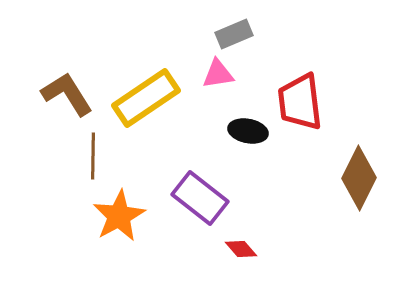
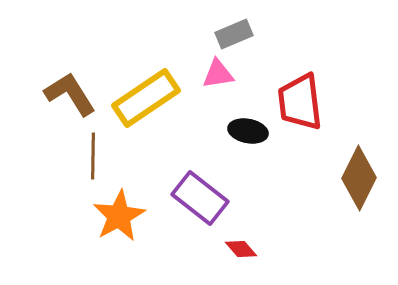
brown L-shape: moved 3 px right
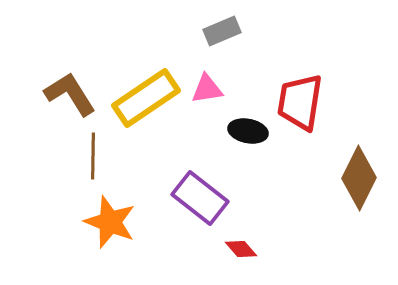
gray rectangle: moved 12 px left, 3 px up
pink triangle: moved 11 px left, 15 px down
red trapezoid: rotated 16 degrees clockwise
orange star: moved 9 px left, 6 px down; rotated 22 degrees counterclockwise
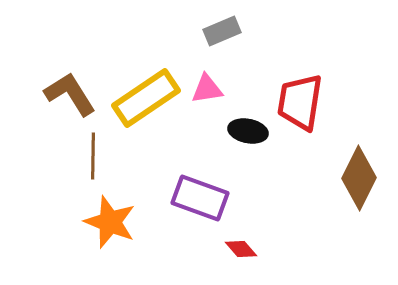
purple rectangle: rotated 18 degrees counterclockwise
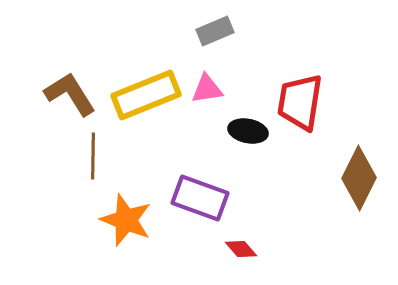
gray rectangle: moved 7 px left
yellow rectangle: moved 3 px up; rotated 12 degrees clockwise
orange star: moved 16 px right, 2 px up
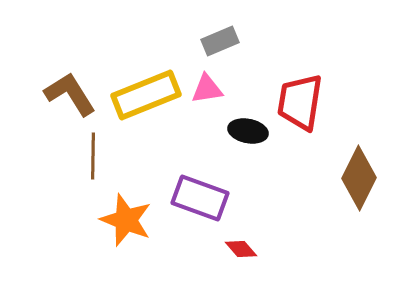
gray rectangle: moved 5 px right, 10 px down
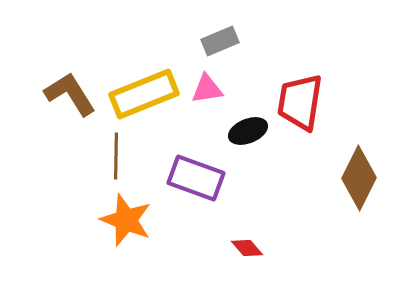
yellow rectangle: moved 2 px left, 1 px up
black ellipse: rotated 33 degrees counterclockwise
brown line: moved 23 px right
purple rectangle: moved 4 px left, 20 px up
red diamond: moved 6 px right, 1 px up
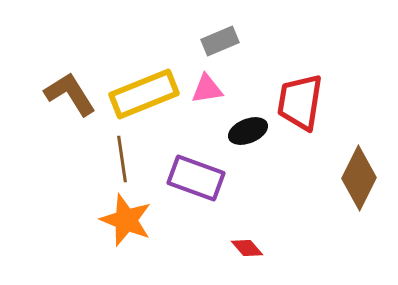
brown line: moved 6 px right, 3 px down; rotated 9 degrees counterclockwise
